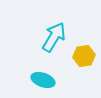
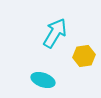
cyan arrow: moved 1 px right, 4 px up
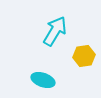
cyan arrow: moved 2 px up
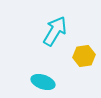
cyan ellipse: moved 2 px down
